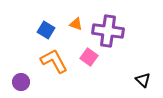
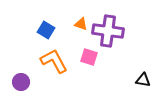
orange triangle: moved 5 px right
pink square: rotated 18 degrees counterclockwise
black triangle: rotated 35 degrees counterclockwise
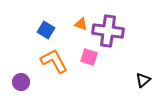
black triangle: rotated 49 degrees counterclockwise
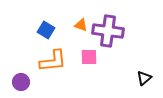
orange triangle: moved 1 px down
pink square: rotated 18 degrees counterclockwise
orange L-shape: moved 1 px left; rotated 112 degrees clockwise
black triangle: moved 1 px right, 2 px up
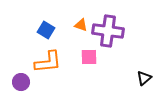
orange L-shape: moved 5 px left, 1 px down
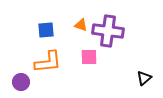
blue square: rotated 36 degrees counterclockwise
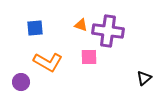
blue square: moved 11 px left, 2 px up
orange L-shape: rotated 36 degrees clockwise
